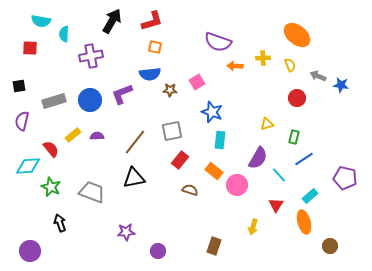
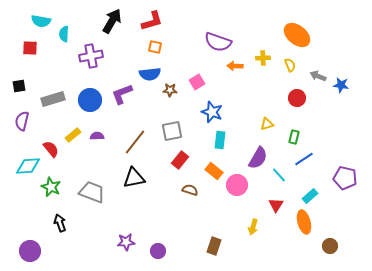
gray rectangle at (54, 101): moved 1 px left, 2 px up
purple star at (126, 232): moved 10 px down
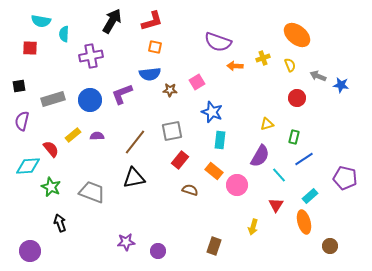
yellow cross at (263, 58): rotated 16 degrees counterclockwise
purple semicircle at (258, 158): moved 2 px right, 2 px up
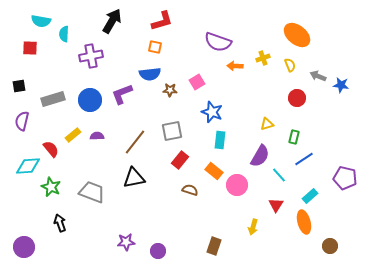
red L-shape at (152, 21): moved 10 px right
purple circle at (30, 251): moved 6 px left, 4 px up
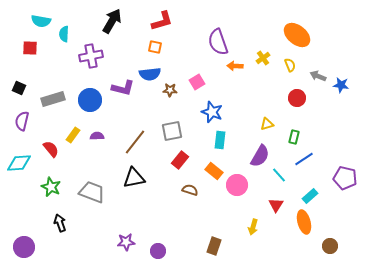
purple semicircle at (218, 42): rotated 52 degrees clockwise
yellow cross at (263, 58): rotated 16 degrees counterclockwise
black square at (19, 86): moved 2 px down; rotated 32 degrees clockwise
purple L-shape at (122, 94): moved 1 px right, 6 px up; rotated 145 degrees counterclockwise
yellow rectangle at (73, 135): rotated 14 degrees counterclockwise
cyan diamond at (28, 166): moved 9 px left, 3 px up
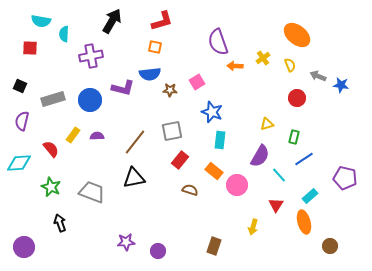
black square at (19, 88): moved 1 px right, 2 px up
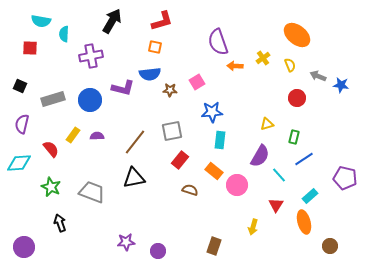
blue star at (212, 112): rotated 25 degrees counterclockwise
purple semicircle at (22, 121): moved 3 px down
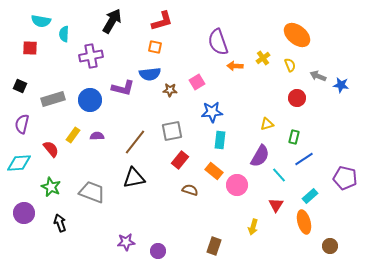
purple circle at (24, 247): moved 34 px up
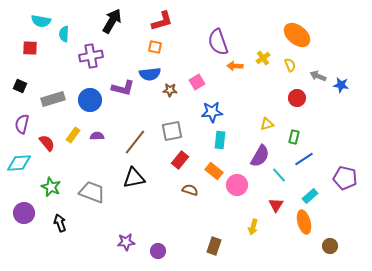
red semicircle at (51, 149): moved 4 px left, 6 px up
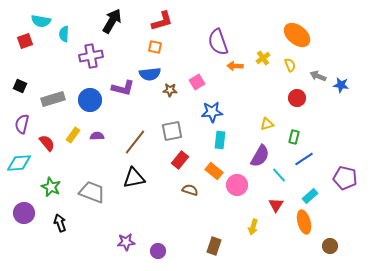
red square at (30, 48): moved 5 px left, 7 px up; rotated 21 degrees counterclockwise
